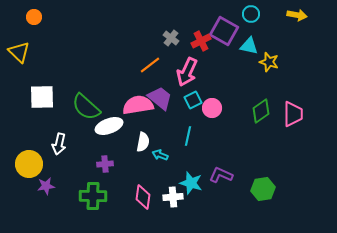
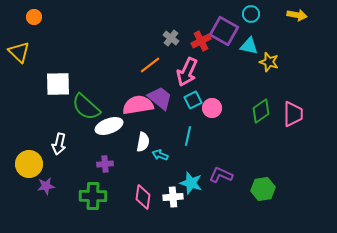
white square: moved 16 px right, 13 px up
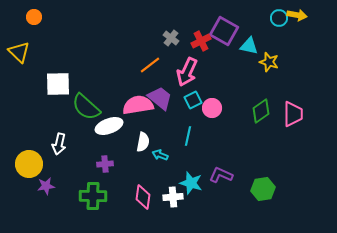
cyan circle: moved 28 px right, 4 px down
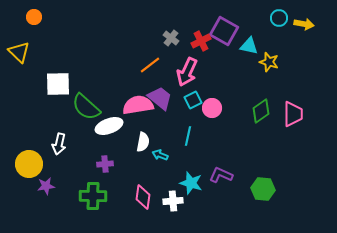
yellow arrow: moved 7 px right, 9 px down
green hexagon: rotated 15 degrees clockwise
white cross: moved 4 px down
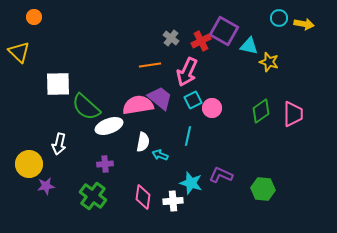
orange line: rotated 30 degrees clockwise
green cross: rotated 36 degrees clockwise
